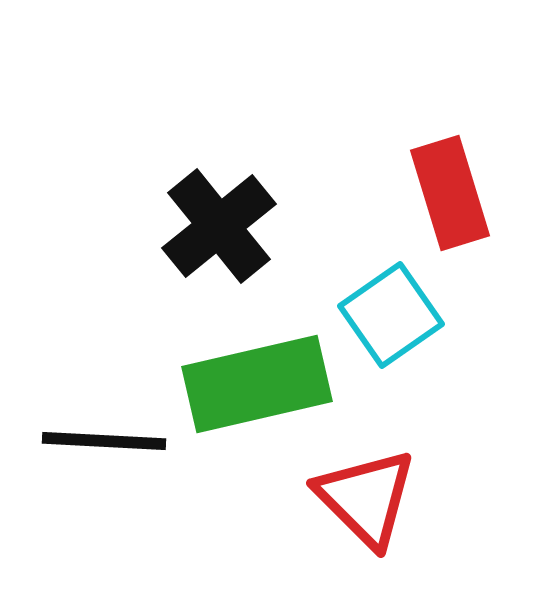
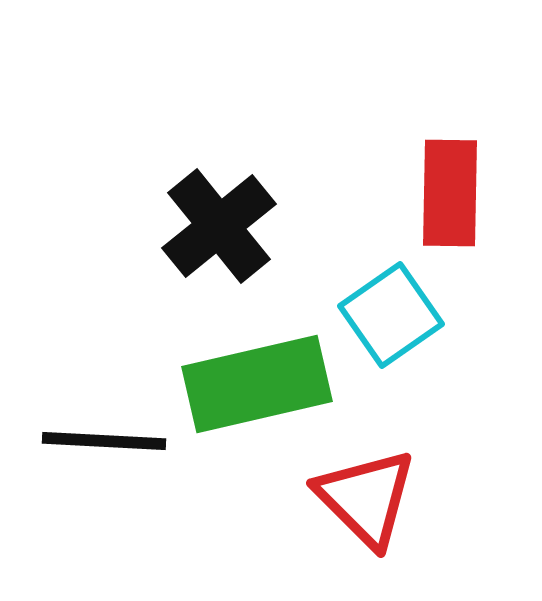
red rectangle: rotated 18 degrees clockwise
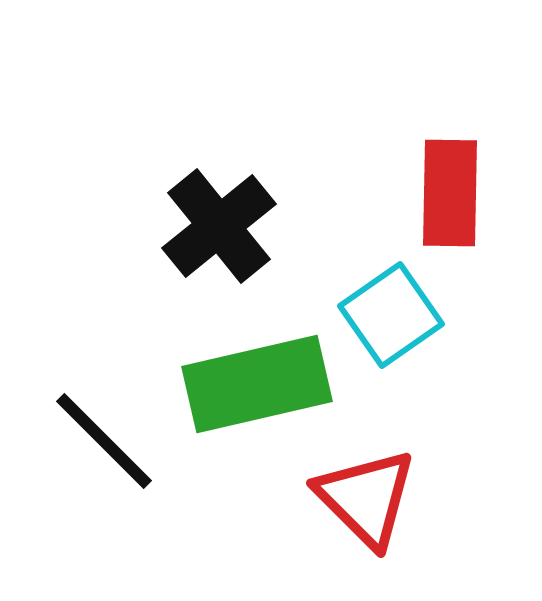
black line: rotated 42 degrees clockwise
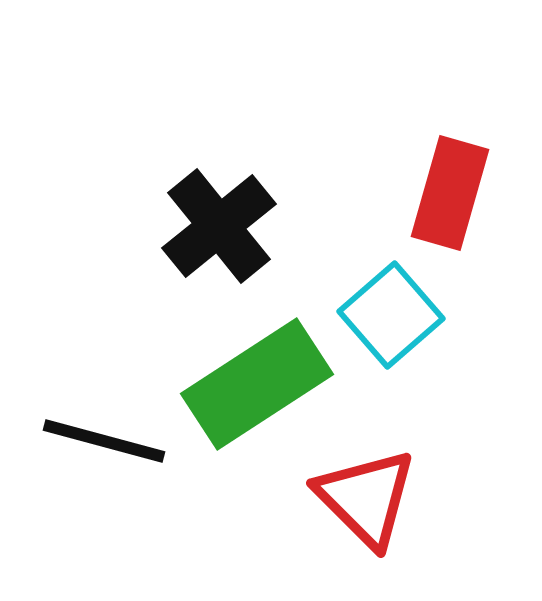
red rectangle: rotated 15 degrees clockwise
cyan square: rotated 6 degrees counterclockwise
green rectangle: rotated 20 degrees counterclockwise
black line: rotated 30 degrees counterclockwise
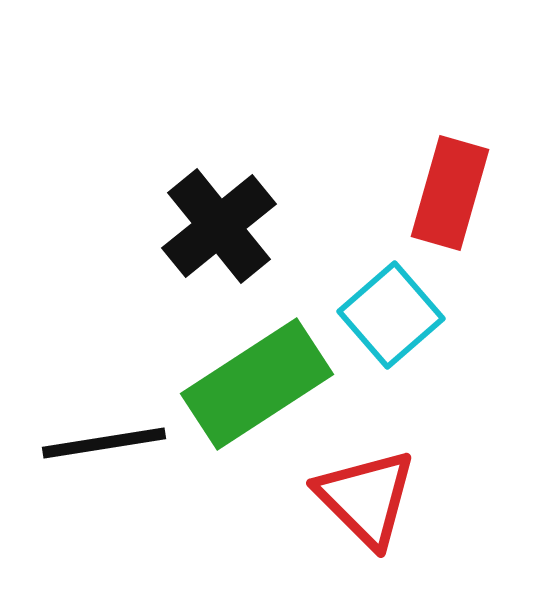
black line: moved 2 px down; rotated 24 degrees counterclockwise
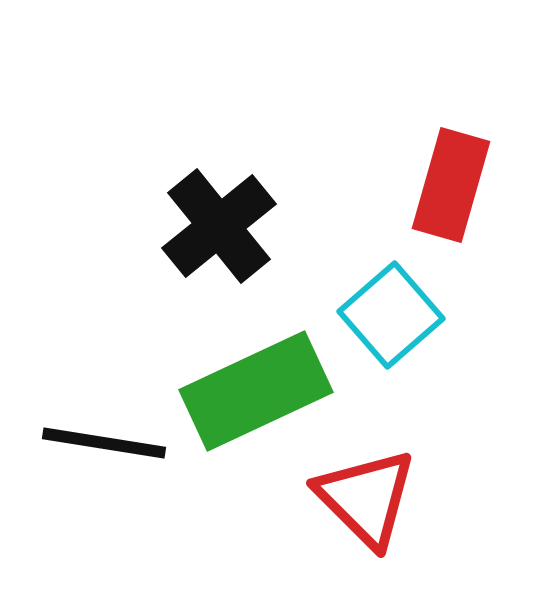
red rectangle: moved 1 px right, 8 px up
green rectangle: moved 1 px left, 7 px down; rotated 8 degrees clockwise
black line: rotated 18 degrees clockwise
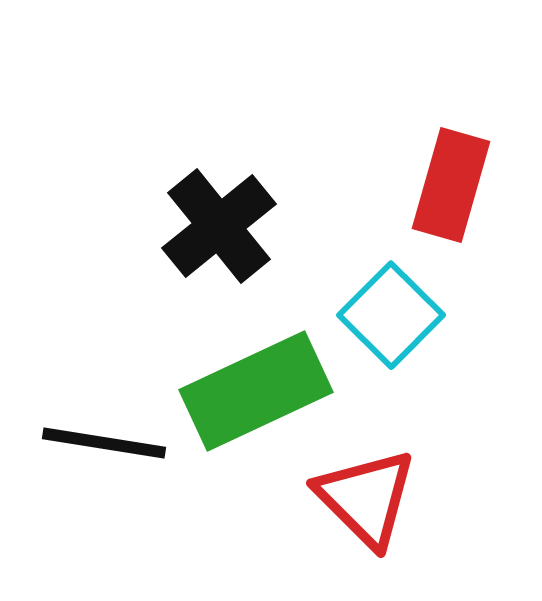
cyan square: rotated 4 degrees counterclockwise
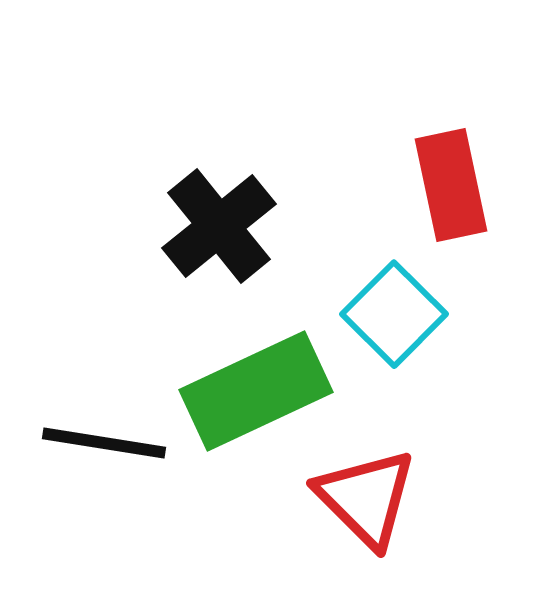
red rectangle: rotated 28 degrees counterclockwise
cyan square: moved 3 px right, 1 px up
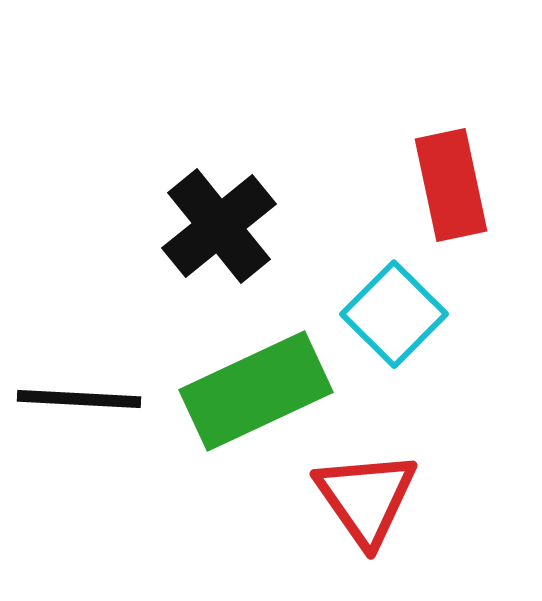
black line: moved 25 px left, 44 px up; rotated 6 degrees counterclockwise
red triangle: rotated 10 degrees clockwise
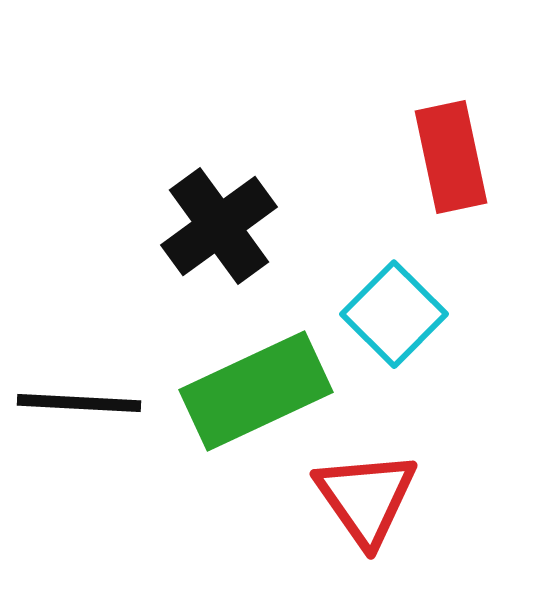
red rectangle: moved 28 px up
black cross: rotated 3 degrees clockwise
black line: moved 4 px down
